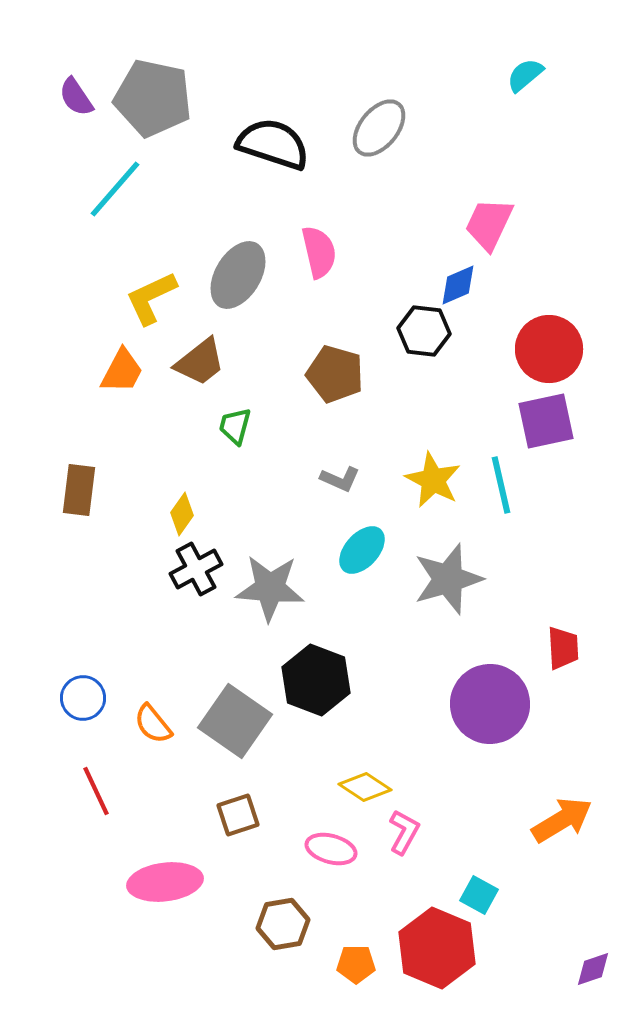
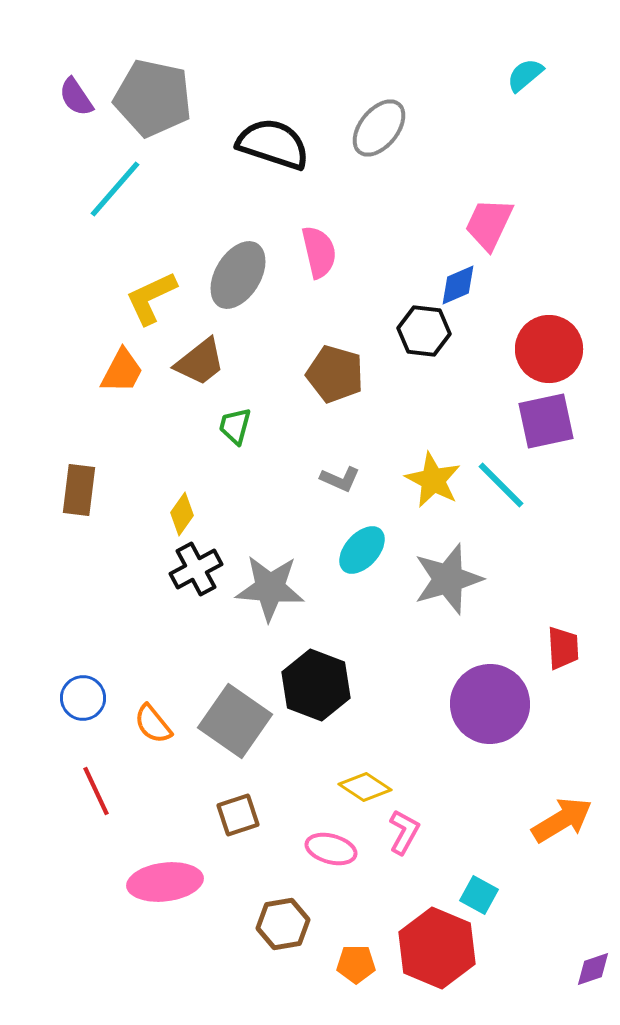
cyan line at (501, 485): rotated 32 degrees counterclockwise
black hexagon at (316, 680): moved 5 px down
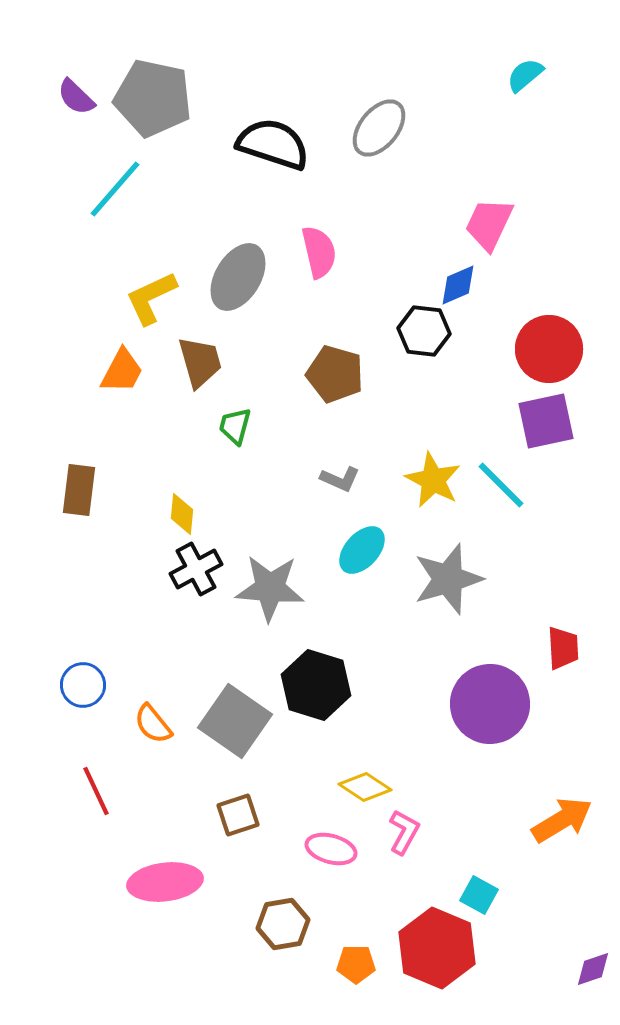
purple semicircle at (76, 97): rotated 12 degrees counterclockwise
gray ellipse at (238, 275): moved 2 px down
brown trapezoid at (200, 362): rotated 68 degrees counterclockwise
yellow diamond at (182, 514): rotated 30 degrees counterclockwise
black hexagon at (316, 685): rotated 4 degrees counterclockwise
blue circle at (83, 698): moved 13 px up
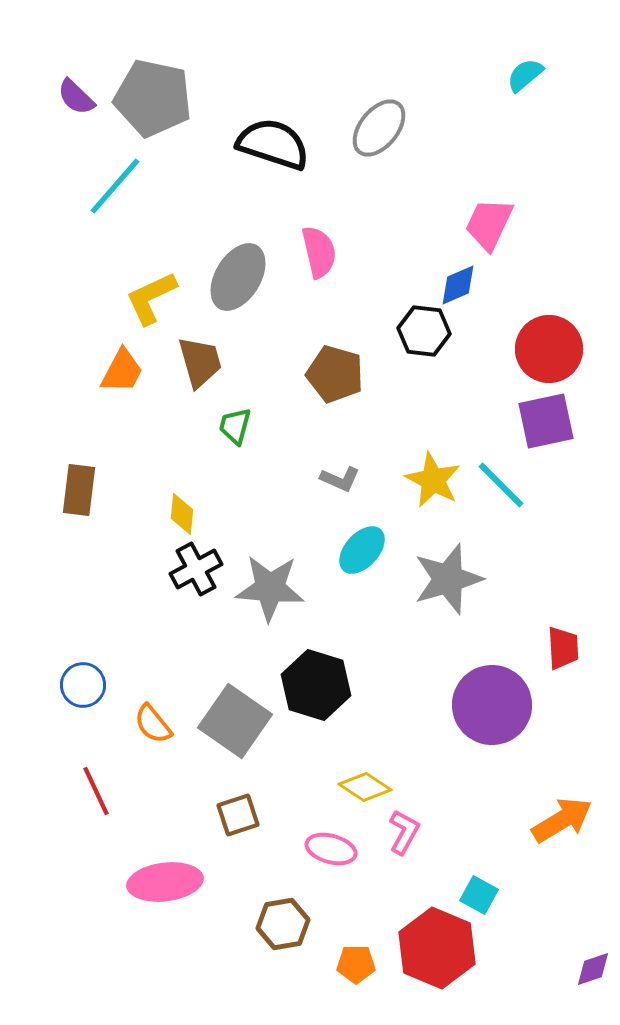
cyan line at (115, 189): moved 3 px up
purple circle at (490, 704): moved 2 px right, 1 px down
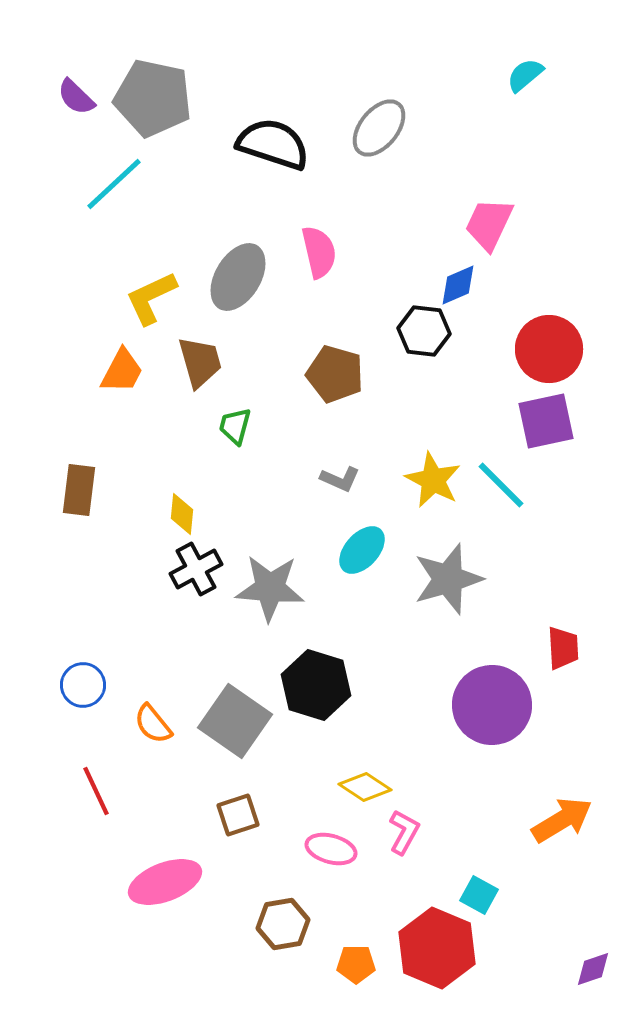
cyan line at (115, 186): moved 1 px left, 2 px up; rotated 6 degrees clockwise
pink ellipse at (165, 882): rotated 14 degrees counterclockwise
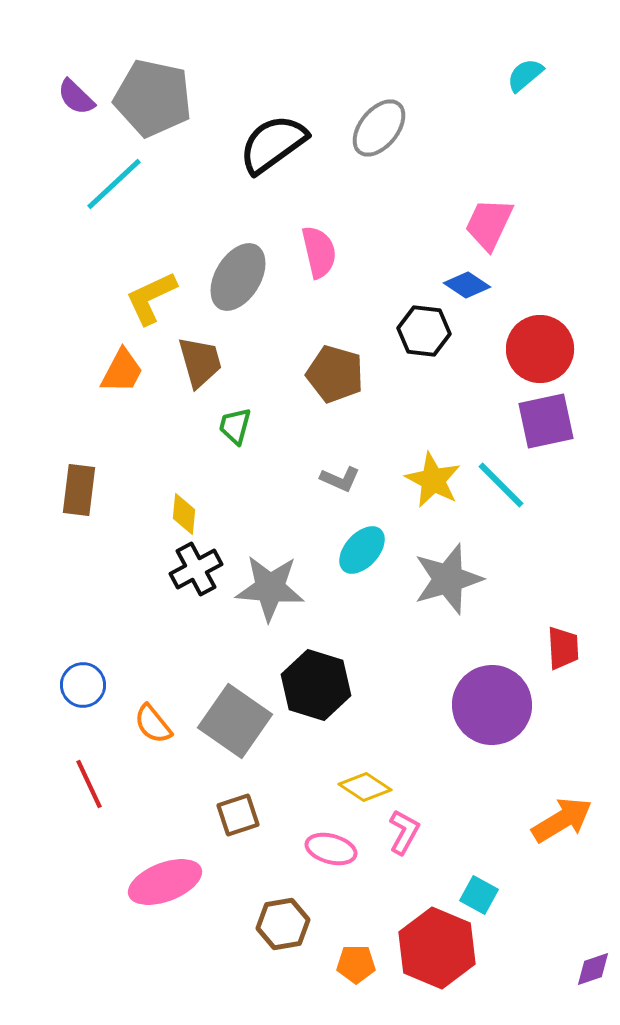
black semicircle at (273, 144): rotated 54 degrees counterclockwise
blue diamond at (458, 285): moved 9 px right; rotated 57 degrees clockwise
red circle at (549, 349): moved 9 px left
yellow diamond at (182, 514): moved 2 px right
red line at (96, 791): moved 7 px left, 7 px up
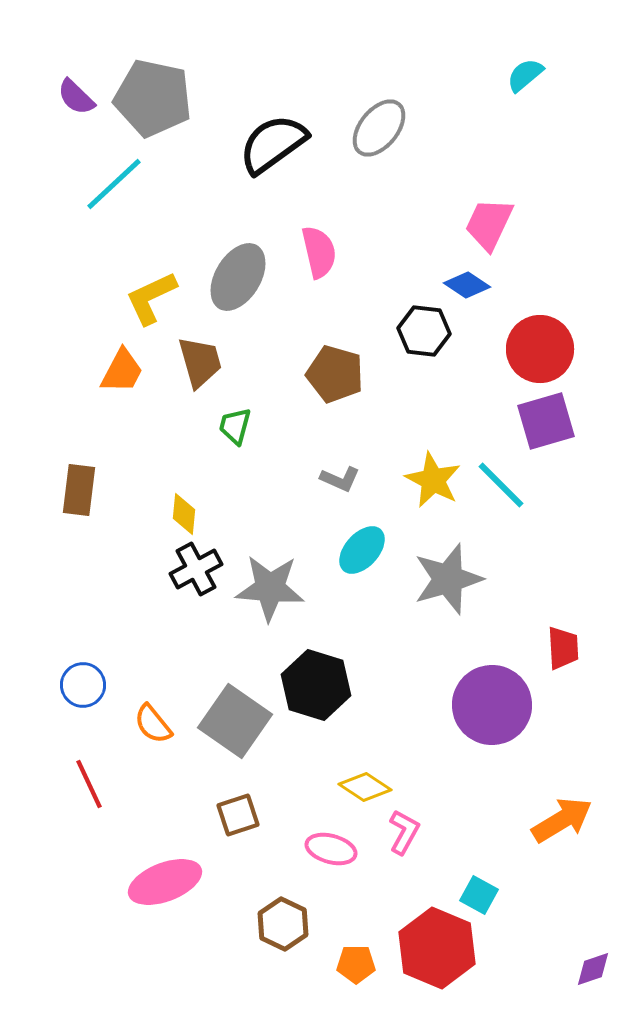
purple square at (546, 421): rotated 4 degrees counterclockwise
brown hexagon at (283, 924): rotated 24 degrees counterclockwise
